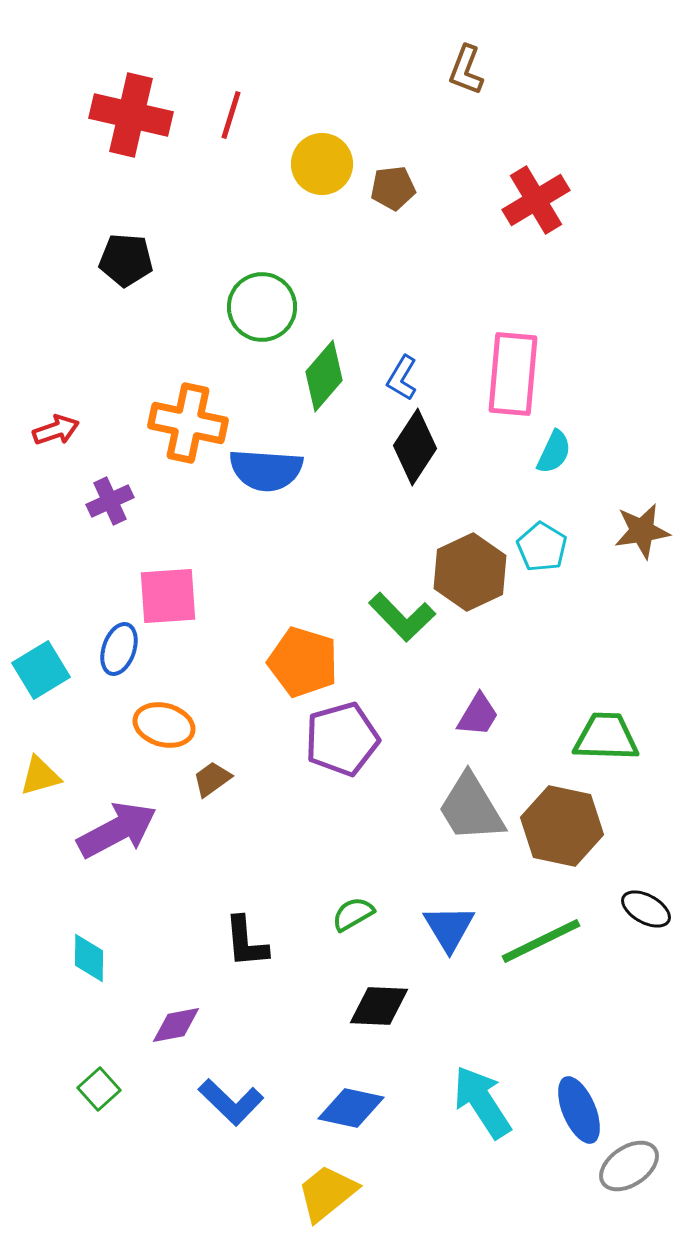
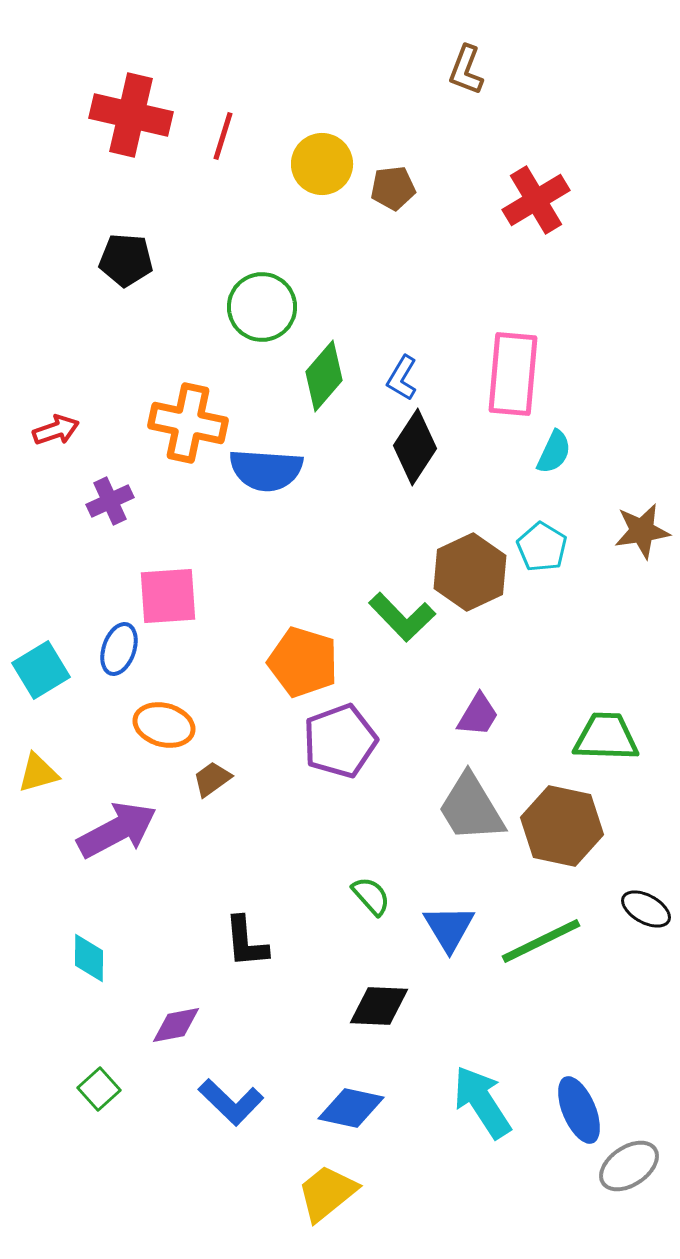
red line at (231, 115): moved 8 px left, 21 px down
purple pentagon at (342, 739): moved 2 px left, 2 px down; rotated 4 degrees counterclockwise
yellow triangle at (40, 776): moved 2 px left, 3 px up
green semicircle at (353, 914): moved 18 px right, 18 px up; rotated 78 degrees clockwise
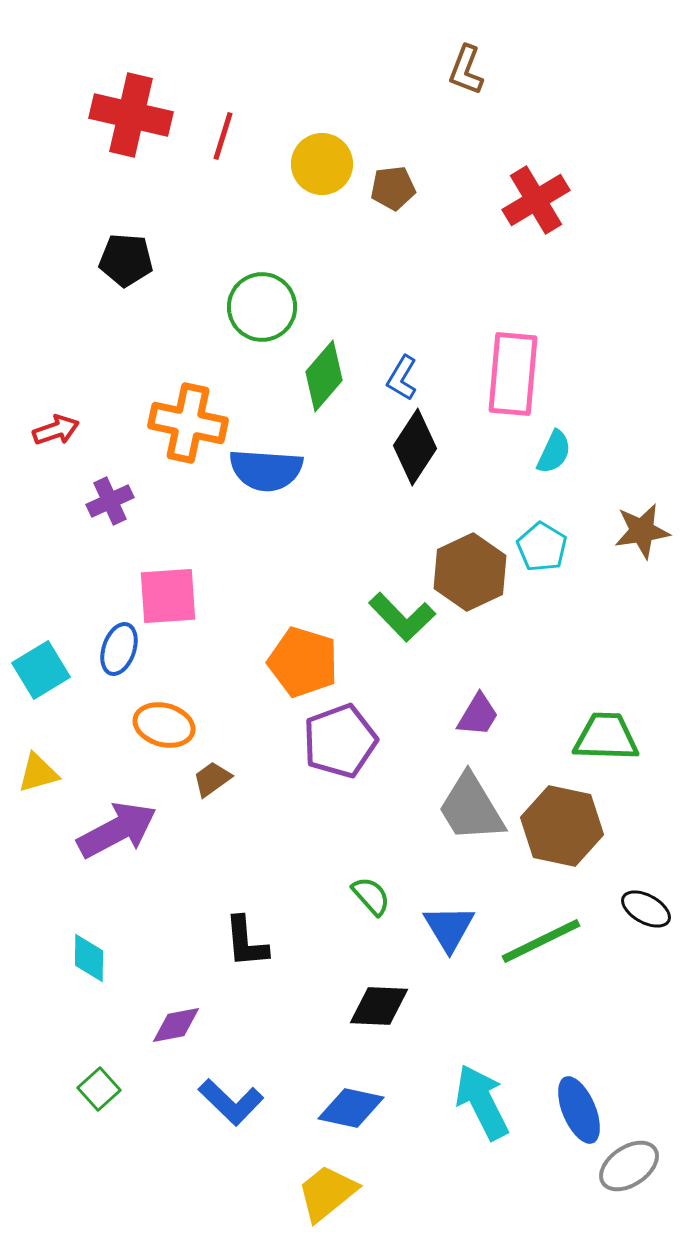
cyan arrow at (482, 1102): rotated 6 degrees clockwise
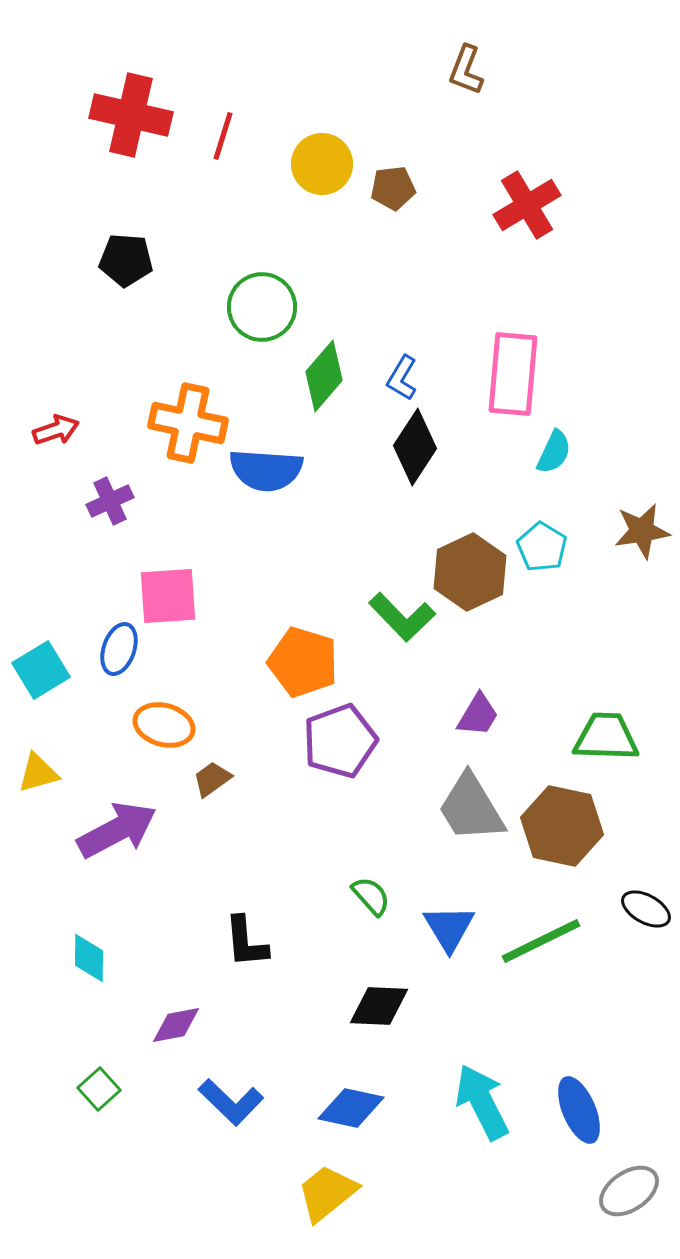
red cross at (536, 200): moved 9 px left, 5 px down
gray ellipse at (629, 1166): moved 25 px down
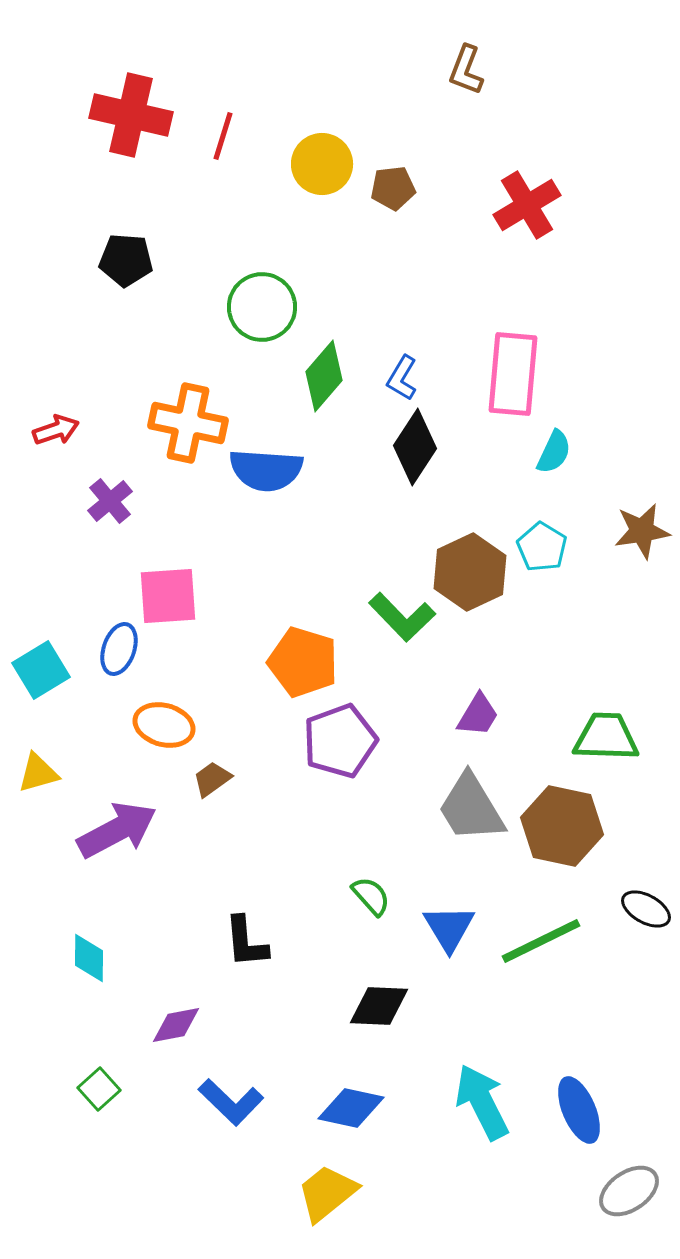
purple cross at (110, 501): rotated 15 degrees counterclockwise
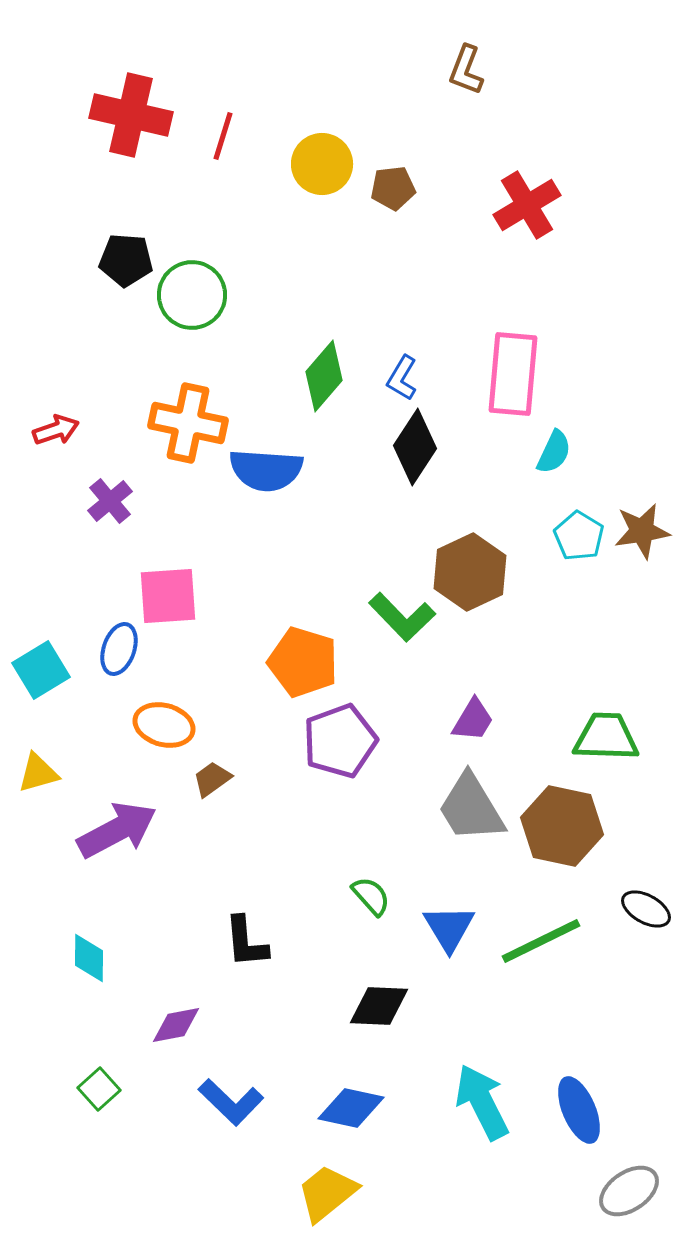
green circle at (262, 307): moved 70 px left, 12 px up
cyan pentagon at (542, 547): moved 37 px right, 11 px up
purple trapezoid at (478, 715): moved 5 px left, 5 px down
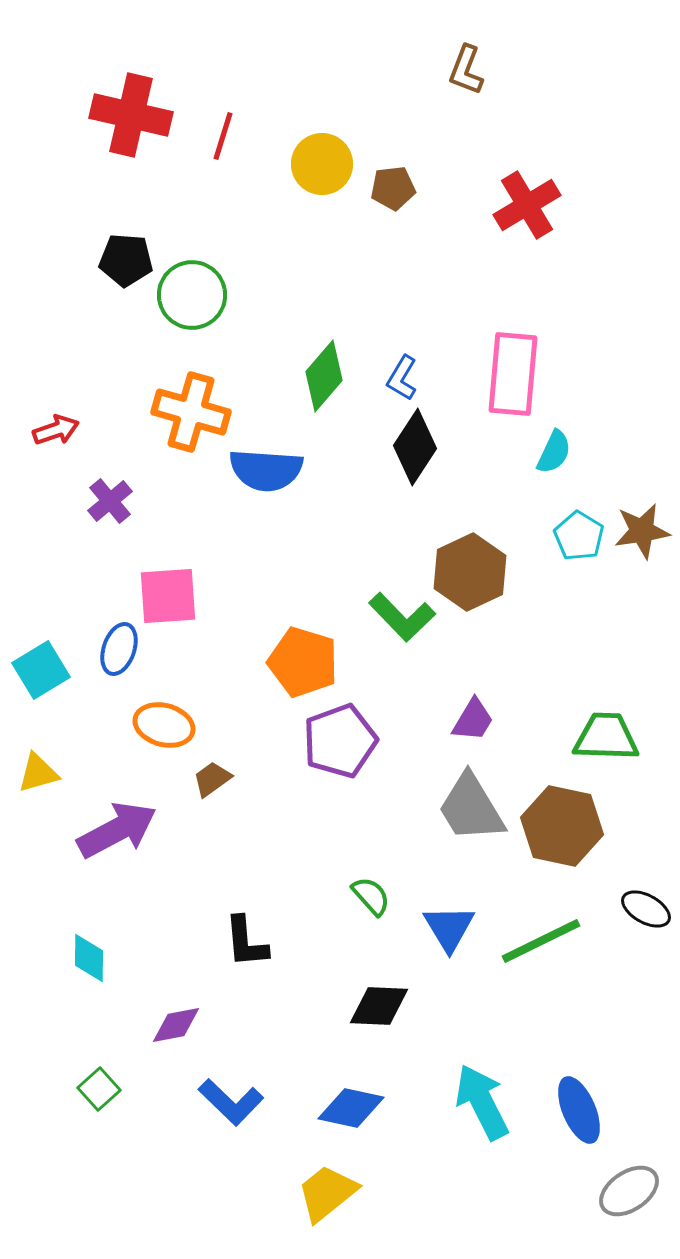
orange cross at (188, 423): moved 3 px right, 11 px up; rotated 4 degrees clockwise
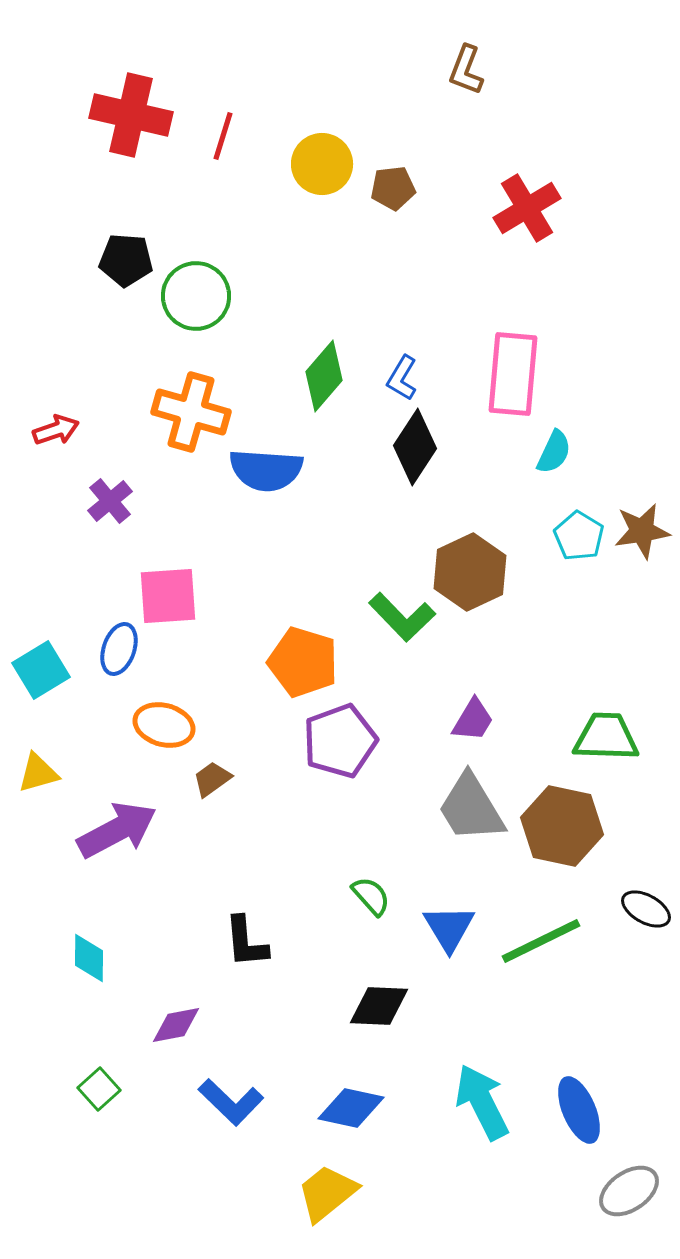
red cross at (527, 205): moved 3 px down
green circle at (192, 295): moved 4 px right, 1 px down
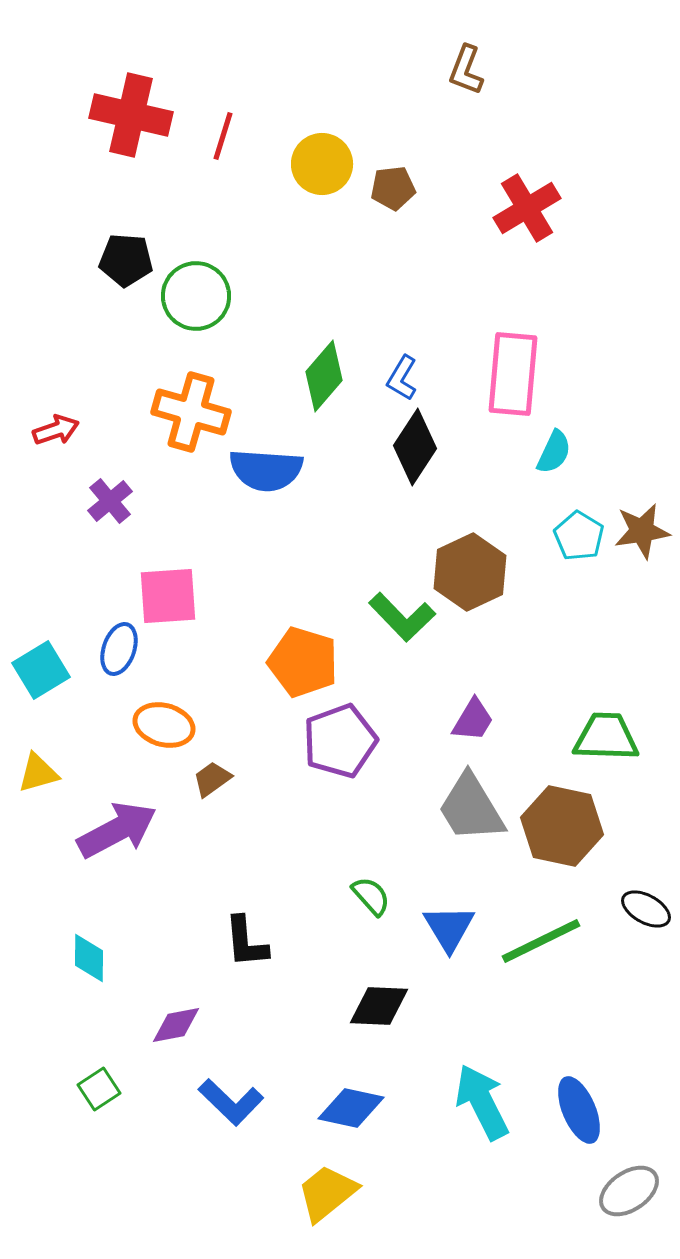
green square at (99, 1089): rotated 9 degrees clockwise
